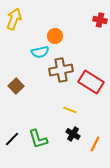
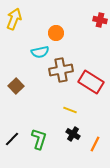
orange circle: moved 1 px right, 3 px up
green L-shape: moved 1 px right; rotated 145 degrees counterclockwise
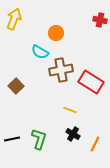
cyan semicircle: rotated 42 degrees clockwise
black line: rotated 35 degrees clockwise
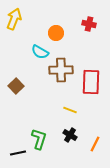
red cross: moved 11 px left, 4 px down
brown cross: rotated 10 degrees clockwise
red rectangle: rotated 60 degrees clockwise
black cross: moved 3 px left, 1 px down
black line: moved 6 px right, 14 px down
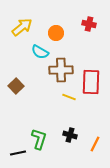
yellow arrow: moved 8 px right, 8 px down; rotated 30 degrees clockwise
yellow line: moved 1 px left, 13 px up
black cross: rotated 16 degrees counterclockwise
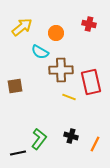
red rectangle: rotated 15 degrees counterclockwise
brown square: moved 1 px left; rotated 35 degrees clockwise
black cross: moved 1 px right, 1 px down
green L-shape: rotated 20 degrees clockwise
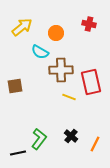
black cross: rotated 24 degrees clockwise
